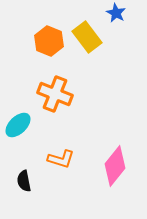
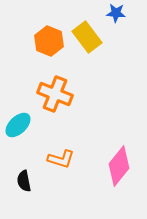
blue star: rotated 24 degrees counterclockwise
pink diamond: moved 4 px right
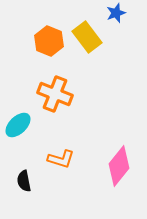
blue star: rotated 24 degrees counterclockwise
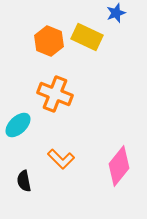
yellow rectangle: rotated 28 degrees counterclockwise
orange L-shape: rotated 28 degrees clockwise
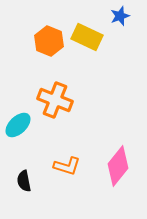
blue star: moved 4 px right, 3 px down
orange cross: moved 6 px down
orange L-shape: moved 6 px right, 7 px down; rotated 28 degrees counterclockwise
pink diamond: moved 1 px left
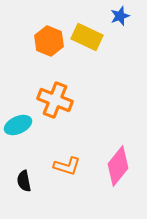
cyan ellipse: rotated 20 degrees clockwise
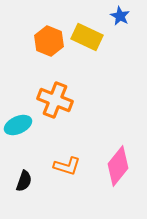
blue star: rotated 24 degrees counterclockwise
black semicircle: rotated 150 degrees counterclockwise
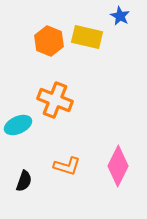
yellow rectangle: rotated 12 degrees counterclockwise
pink diamond: rotated 12 degrees counterclockwise
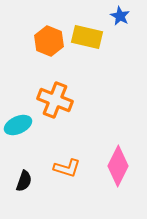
orange L-shape: moved 2 px down
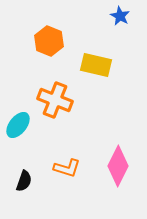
yellow rectangle: moved 9 px right, 28 px down
cyan ellipse: rotated 28 degrees counterclockwise
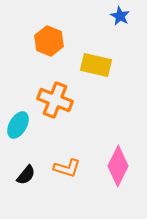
cyan ellipse: rotated 8 degrees counterclockwise
black semicircle: moved 2 px right, 6 px up; rotated 20 degrees clockwise
